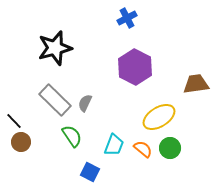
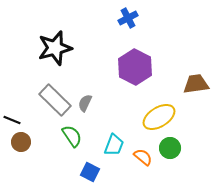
blue cross: moved 1 px right
black line: moved 2 px left, 1 px up; rotated 24 degrees counterclockwise
orange semicircle: moved 8 px down
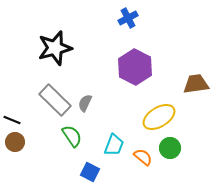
brown circle: moved 6 px left
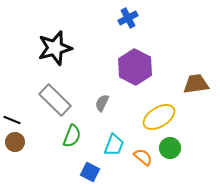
gray semicircle: moved 17 px right
green semicircle: rotated 55 degrees clockwise
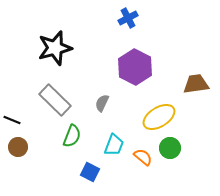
brown circle: moved 3 px right, 5 px down
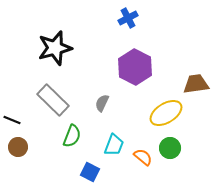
gray rectangle: moved 2 px left
yellow ellipse: moved 7 px right, 4 px up
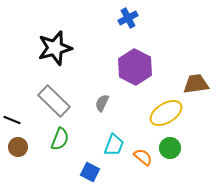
gray rectangle: moved 1 px right, 1 px down
green semicircle: moved 12 px left, 3 px down
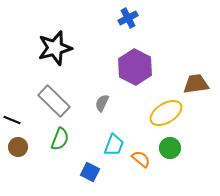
orange semicircle: moved 2 px left, 2 px down
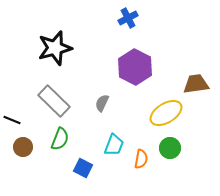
brown circle: moved 5 px right
orange semicircle: rotated 60 degrees clockwise
blue square: moved 7 px left, 4 px up
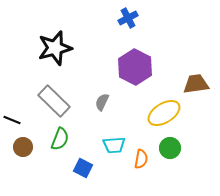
gray semicircle: moved 1 px up
yellow ellipse: moved 2 px left
cyan trapezoid: rotated 65 degrees clockwise
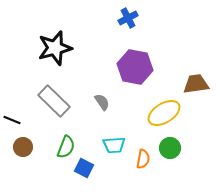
purple hexagon: rotated 16 degrees counterclockwise
gray semicircle: rotated 120 degrees clockwise
green semicircle: moved 6 px right, 8 px down
orange semicircle: moved 2 px right
blue square: moved 1 px right
